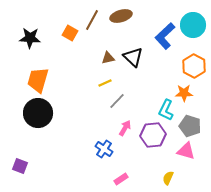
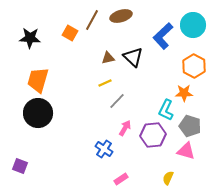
blue L-shape: moved 2 px left
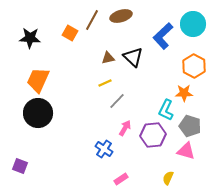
cyan circle: moved 1 px up
orange trapezoid: rotated 8 degrees clockwise
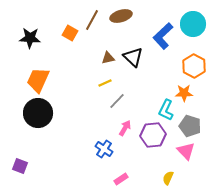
pink triangle: rotated 30 degrees clockwise
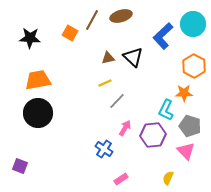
orange trapezoid: rotated 56 degrees clockwise
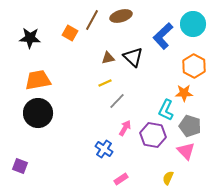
purple hexagon: rotated 15 degrees clockwise
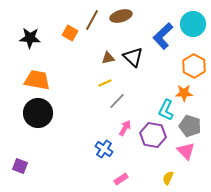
orange trapezoid: moved 1 px left; rotated 20 degrees clockwise
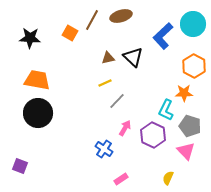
purple hexagon: rotated 15 degrees clockwise
